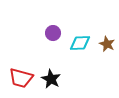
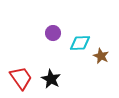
brown star: moved 6 px left, 12 px down
red trapezoid: rotated 140 degrees counterclockwise
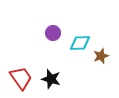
brown star: rotated 28 degrees clockwise
black star: rotated 12 degrees counterclockwise
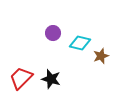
cyan diamond: rotated 15 degrees clockwise
red trapezoid: rotated 100 degrees counterclockwise
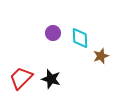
cyan diamond: moved 5 px up; rotated 75 degrees clockwise
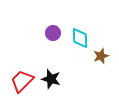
red trapezoid: moved 1 px right, 3 px down
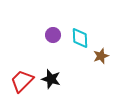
purple circle: moved 2 px down
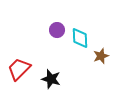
purple circle: moved 4 px right, 5 px up
red trapezoid: moved 3 px left, 12 px up
